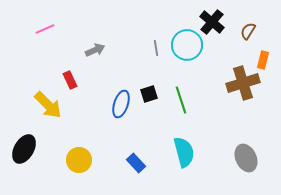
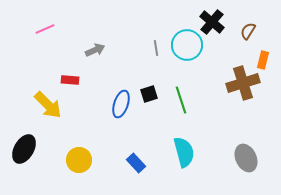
red rectangle: rotated 60 degrees counterclockwise
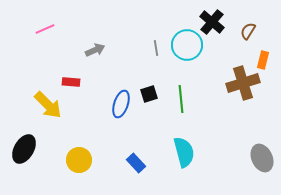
red rectangle: moved 1 px right, 2 px down
green line: moved 1 px up; rotated 12 degrees clockwise
gray ellipse: moved 16 px right
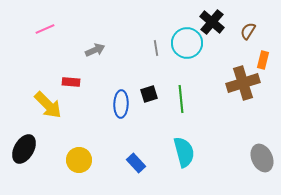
cyan circle: moved 2 px up
blue ellipse: rotated 16 degrees counterclockwise
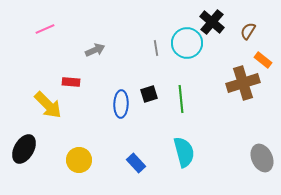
orange rectangle: rotated 66 degrees counterclockwise
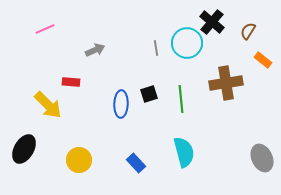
brown cross: moved 17 px left; rotated 8 degrees clockwise
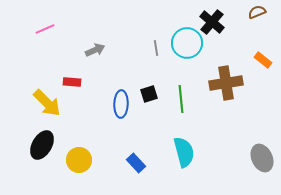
brown semicircle: moved 9 px right, 19 px up; rotated 36 degrees clockwise
red rectangle: moved 1 px right
yellow arrow: moved 1 px left, 2 px up
black ellipse: moved 18 px right, 4 px up
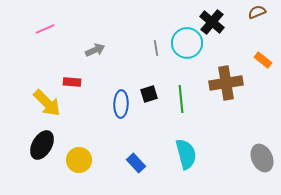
cyan semicircle: moved 2 px right, 2 px down
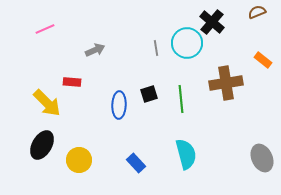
blue ellipse: moved 2 px left, 1 px down
